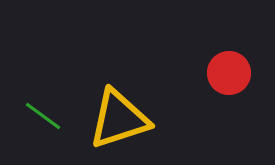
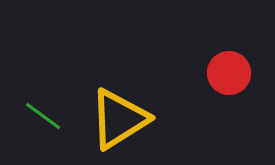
yellow triangle: rotated 14 degrees counterclockwise
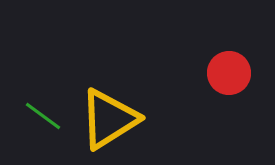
yellow triangle: moved 10 px left
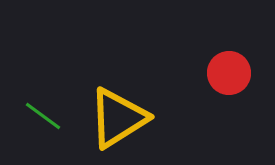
yellow triangle: moved 9 px right, 1 px up
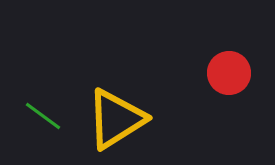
yellow triangle: moved 2 px left, 1 px down
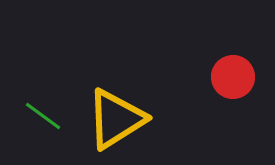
red circle: moved 4 px right, 4 px down
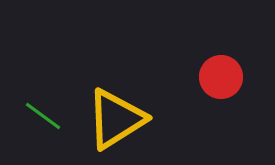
red circle: moved 12 px left
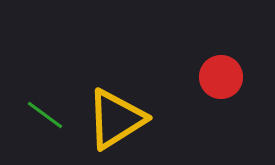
green line: moved 2 px right, 1 px up
